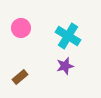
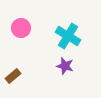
purple star: rotated 30 degrees clockwise
brown rectangle: moved 7 px left, 1 px up
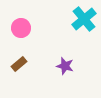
cyan cross: moved 16 px right, 17 px up; rotated 20 degrees clockwise
brown rectangle: moved 6 px right, 12 px up
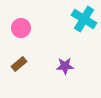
cyan cross: rotated 20 degrees counterclockwise
purple star: rotated 18 degrees counterclockwise
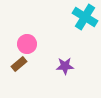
cyan cross: moved 1 px right, 2 px up
pink circle: moved 6 px right, 16 px down
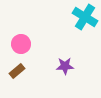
pink circle: moved 6 px left
brown rectangle: moved 2 px left, 7 px down
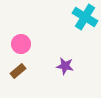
purple star: rotated 12 degrees clockwise
brown rectangle: moved 1 px right
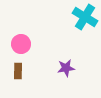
purple star: moved 1 px right, 2 px down; rotated 18 degrees counterclockwise
brown rectangle: rotated 49 degrees counterclockwise
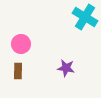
purple star: rotated 18 degrees clockwise
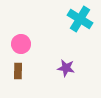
cyan cross: moved 5 px left, 2 px down
